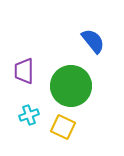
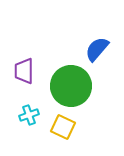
blue semicircle: moved 4 px right, 8 px down; rotated 100 degrees counterclockwise
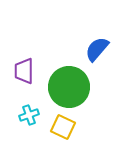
green circle: moved 2 px left, 1 px down
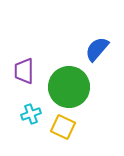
cyan cross: moved 2 px right, 1 px up
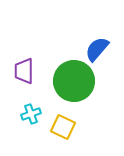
green circle: moved 5 px right, 6 px up
